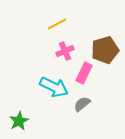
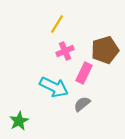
yellow line: rotated 30 degrees counterclockwise
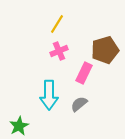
pink cross: moved 6 px left
cyan arrow: moved 5 px left, 8 px down; rotated 64 degrees clockwise
gray semicircle: moved 3 px left
green star: moved 5 px down
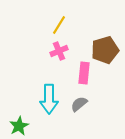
yellow line: moved 2 px right, 1 px down
pink rectangle: rotated 20 degrees counterclockwise
cyan arrow: moved 4 px down
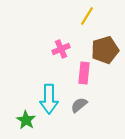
yellow line: moved 28 px right, 9 px up
pink cross: moved 2 px right, 2 px up
gray semicircle: moved 1 px down
green star: moved 7 px right, 6 px up; rotated 12 degrees counterclockwise
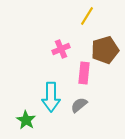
cyan arrow: moved 2 px right, 2 px up
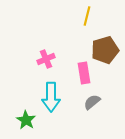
yellow line: rotated 18 degrees counterclockwise
pink cross: moved 15 px left, 10 px down
pink rectangle: rotated 15 degrees counterclockwise
gray semicircle: moved 13 px right, 3 px up
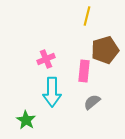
pink rectangle: moved 2 px up; rotated 15 degrees clockwise
cyan arrow: moved 1 px right, 5 px up
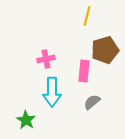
pink cross: rotated 12 degrees clockwise
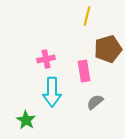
brown pentagon: moved 3 px right, 1 px up
pink rectangle: rotated 15 degrees counterclockwise
gray semicircle: moved 3 px right
